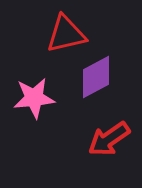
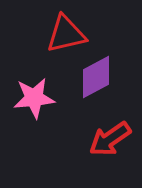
red arrow: moved 1 px right
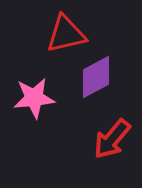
red arrow: moved 2 px right; rotated 15 degrees counterclockwise
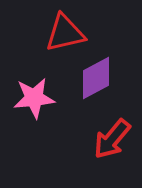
red triangle: moved 1 px left, 1 px up
purple diamond: moved 1 px down
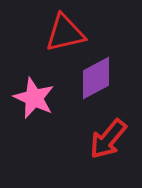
pink star: rotated 30 degrees clockwise
red arrow: moved 4 px left
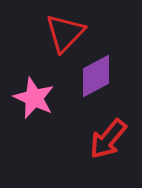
red triangle: rotated 33 degrees counterclockwise
purple diamond: moved 2 px up
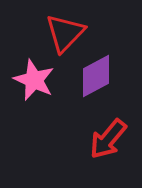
pink star: moved 18 px up
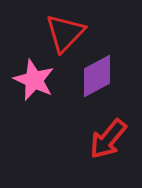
purple diamond: moved 1 px right
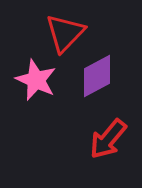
pink star: moved 2 px right
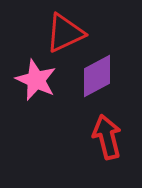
red triangle: rotated 21 degrees clockwise
red arrow: moved 1 px left, 2 px up; rotated 126 degrees clockwise
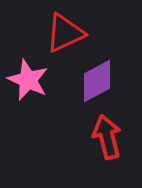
purple diamond: moved 5 px down
pink star: moved 8 px left
